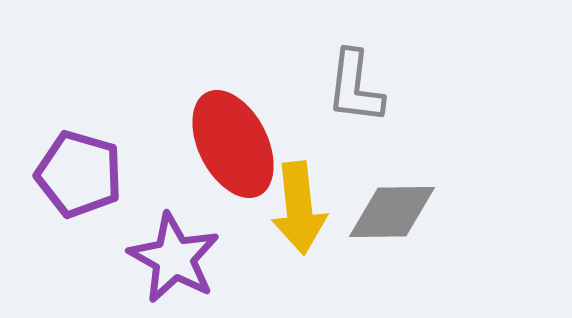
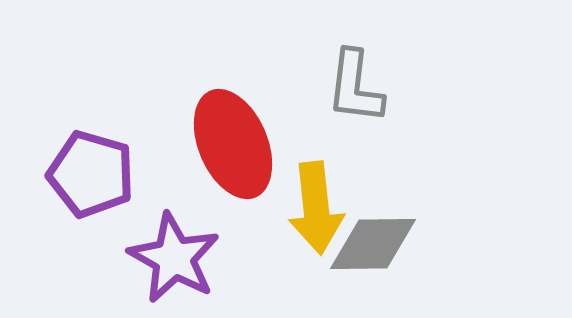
red ellipse: rotated 4 degrees clockwise
purple pentagon: moved 12 px right
yellow arrow: moved 17 px right
gray diamond: moved 19 px left, 32 px down
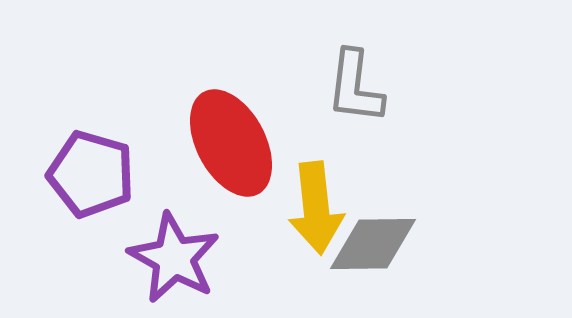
red ellipse: moved 2 px left, 1 px up; rotated 5 degrees counterclockwise
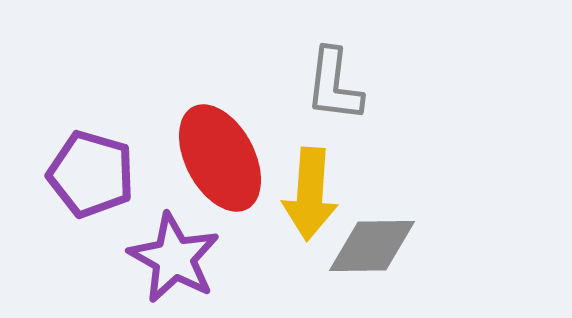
gray L-shape: moved 21 px left, 2 px up
red ellipse: moved 11 px left, 15 px down
yellow arrow: moved 6 px left, 14 px up; rotated 10 degrees clockwise
gray diamond: moved 1 px left, 2 px down
